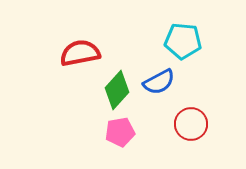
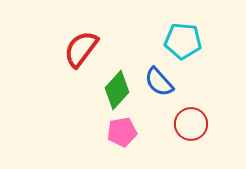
red semicircle: moved 1 px right, 4 px up; rotated 42 degrees counterclockwise
blue semicircle: rotated 76 degrees clockwise
pink pentagon: moved 2 px right
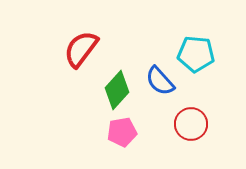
cyan pentagon: moved 13 px right, 13 px down
blue semicircle: moved 1 px right, 1 px up
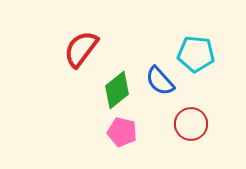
green diamond: rotated 9 degrees clockwise
pink pentagon: rotated 24 degrees clockwise
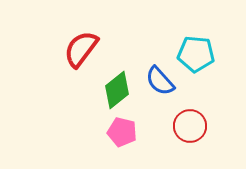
red circle: moved 1 px left, 2 px down
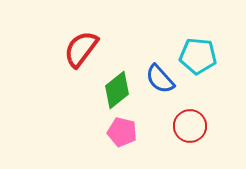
cyan pentagon: moved 2 px right, 2 px down
blue semicircle: moved 2 px up
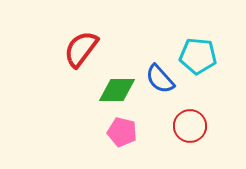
green diamond: rotated 39 degrees clockwise
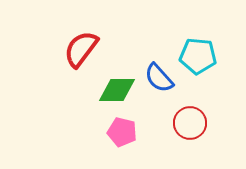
blue semicircle: moved 1 px left, 1 px up
red circle: moved 3 px up
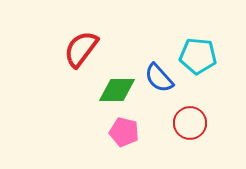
pink pentagon: moved 2 px right
